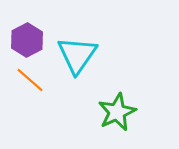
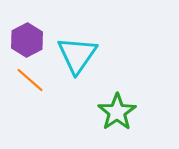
green star: rotated 9 degrees counterclockwise
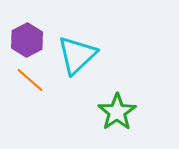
cyan triangle: rotated 12 degrees clockwise
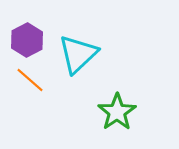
cyan triangle: moved 1 px right, 1 px up
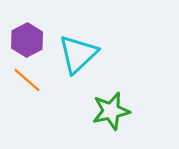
orange line: moved 3 px left
green star: moved 6 px left, 1 px up; rotated 21 degrees clockwise
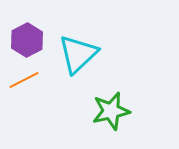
orange line: moved 3 px left; rotated 68 degrees counterclockwise
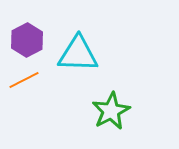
cyan triangle: rotated 45 degrees clockwise
green star: rotated 15 degrees counterclockwise
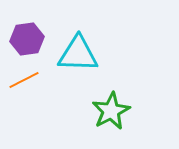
purple hexagon: moved 1 px up; rotated 20 degrees clockwise
